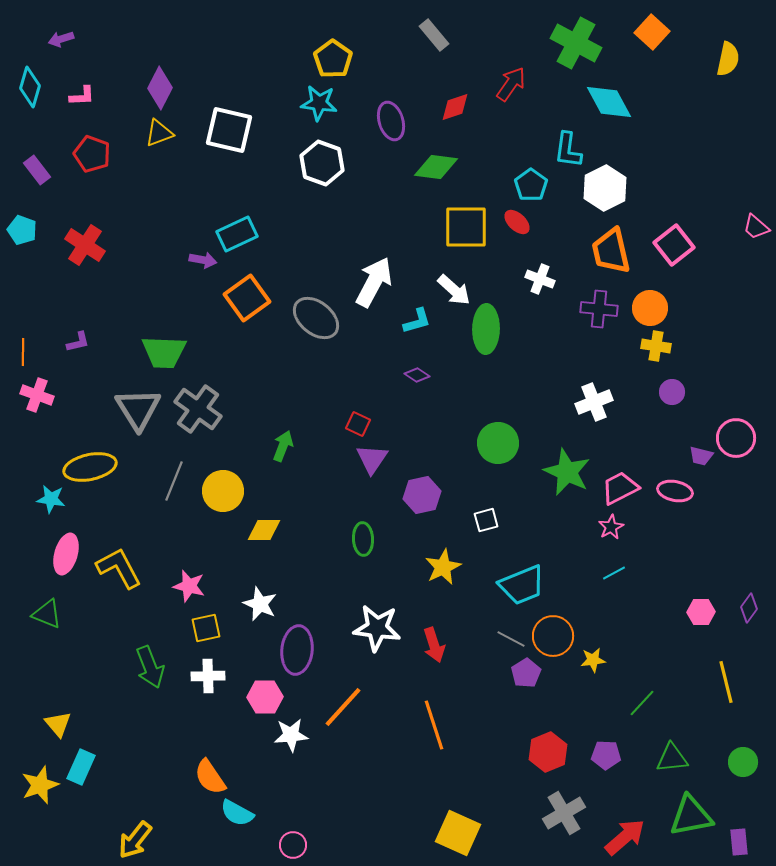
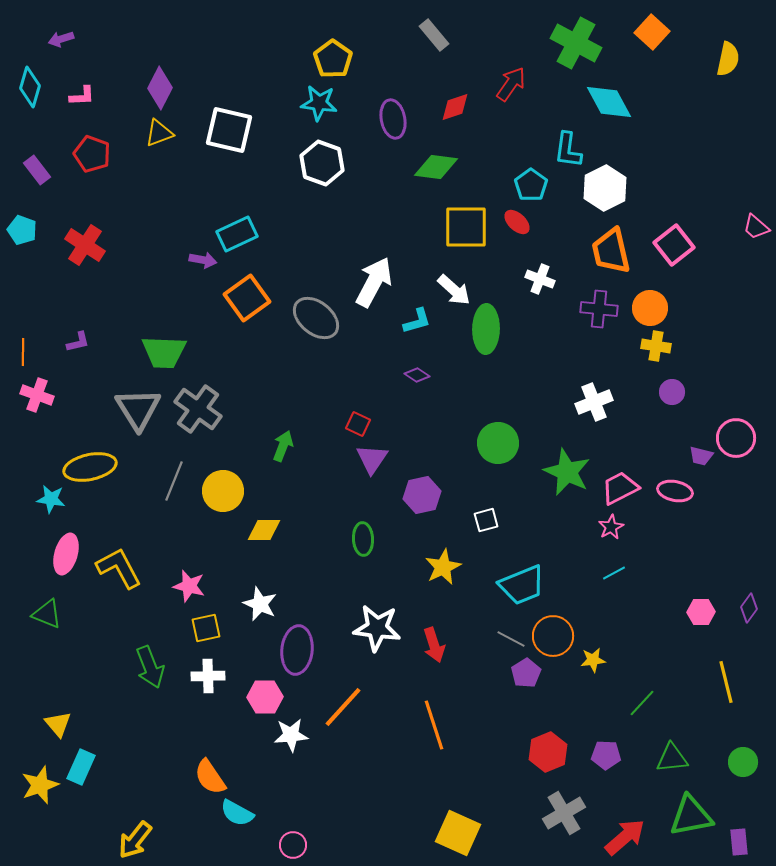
purple ellipse at (391, 121): moved 2 px right, 2 px up; rotated 6 degrees clockwise
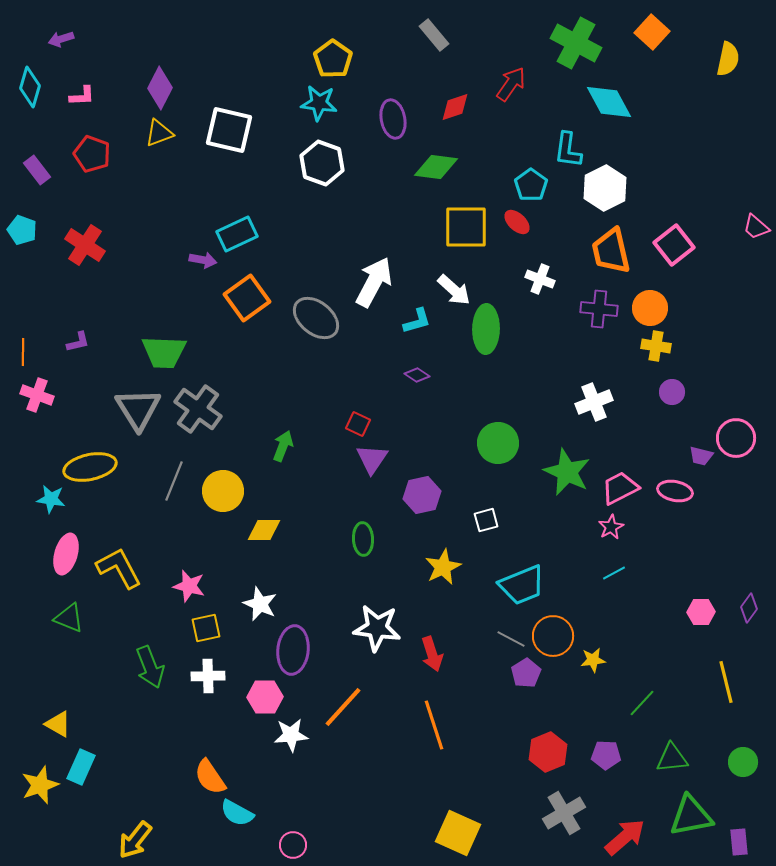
green triangle at (47, 614): moved 22 px right, 4 px down
red arrow at (434, 645): moved 2 px left, 9 px down
purple ellipse at (297, 650): moved 4 px left
yellow triangle at (58, 724): rotated 20 degrees counterclockwise
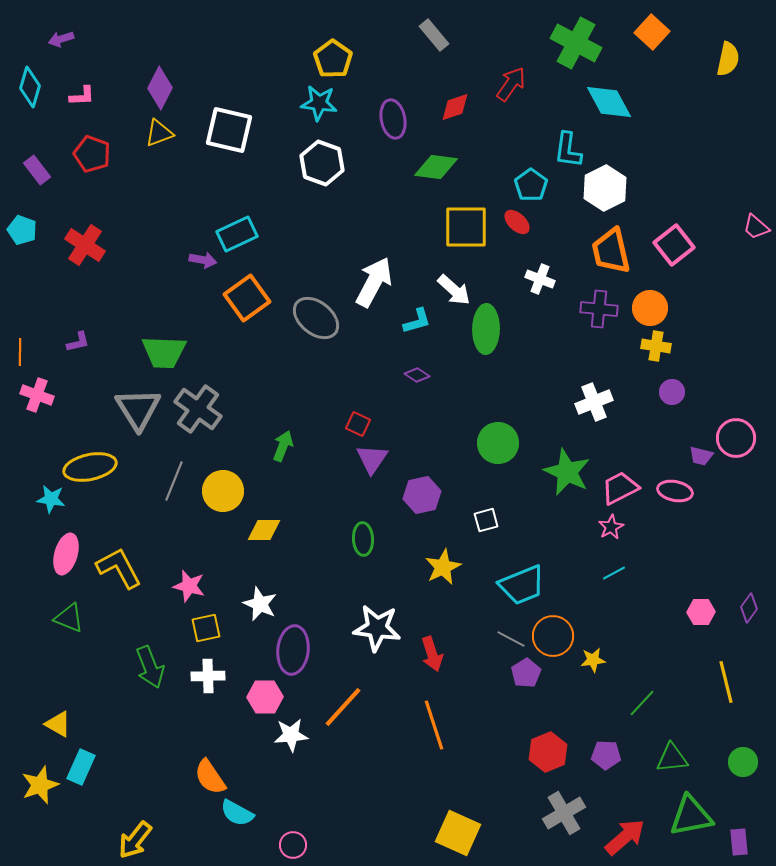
orange line at (23, 352): moved 3 px left
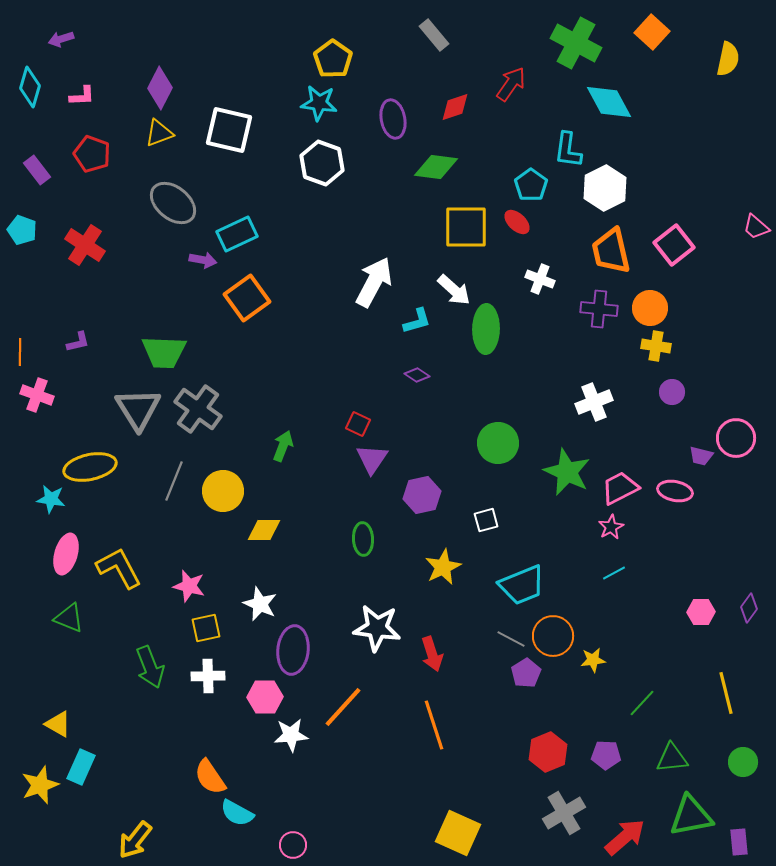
gray ellipse at (316, 318): moved 143 px left, 115 px up
yellow line at (726, 682): moved 11 px down
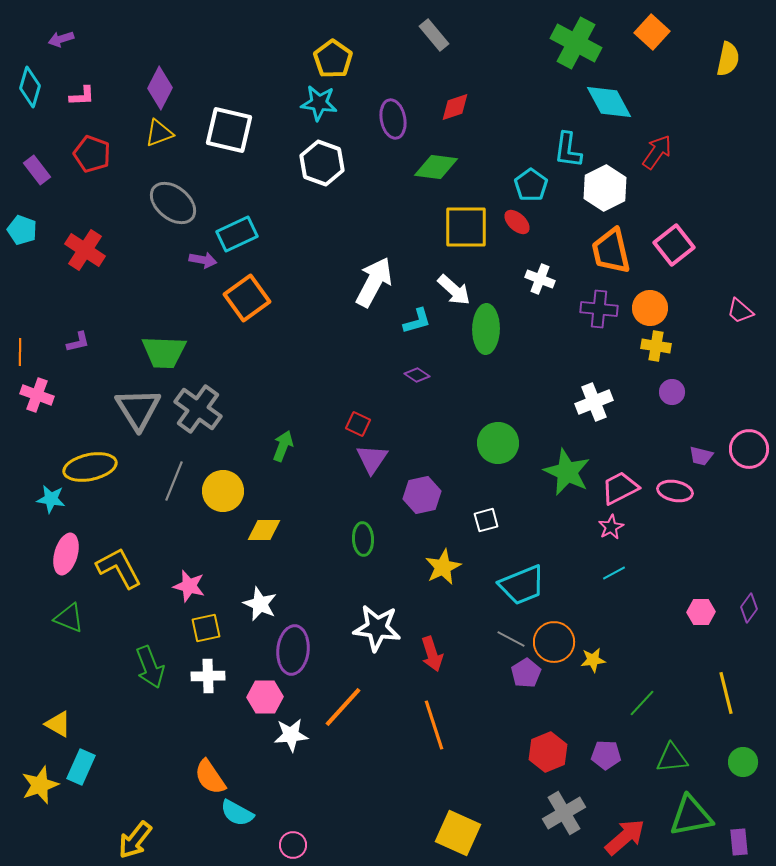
red arrow at (511, 84): moved 146 px right, 68 px down
pink trapezoid at (756, 227): moved 16 px left, 84 px down
red cross at (85, 245): moved 5 px down
pink circle at (736, 438): moved 13 px right, 11 px down
orange circle at (553, 636): moved 1 px right, 6 px down
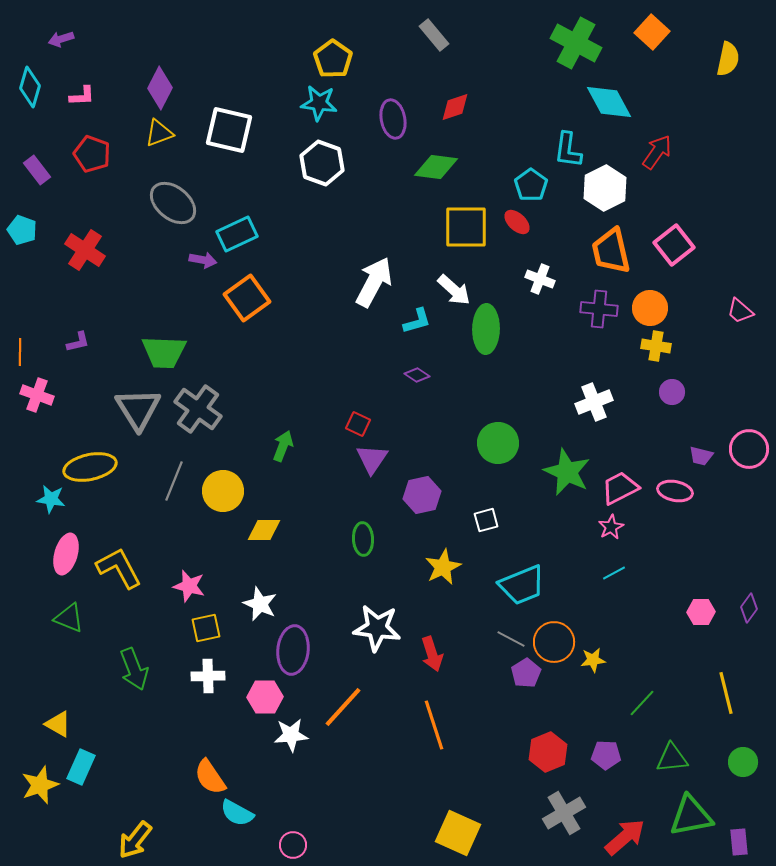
green arrow at (150, 667): moved 16 px left, 2 px down
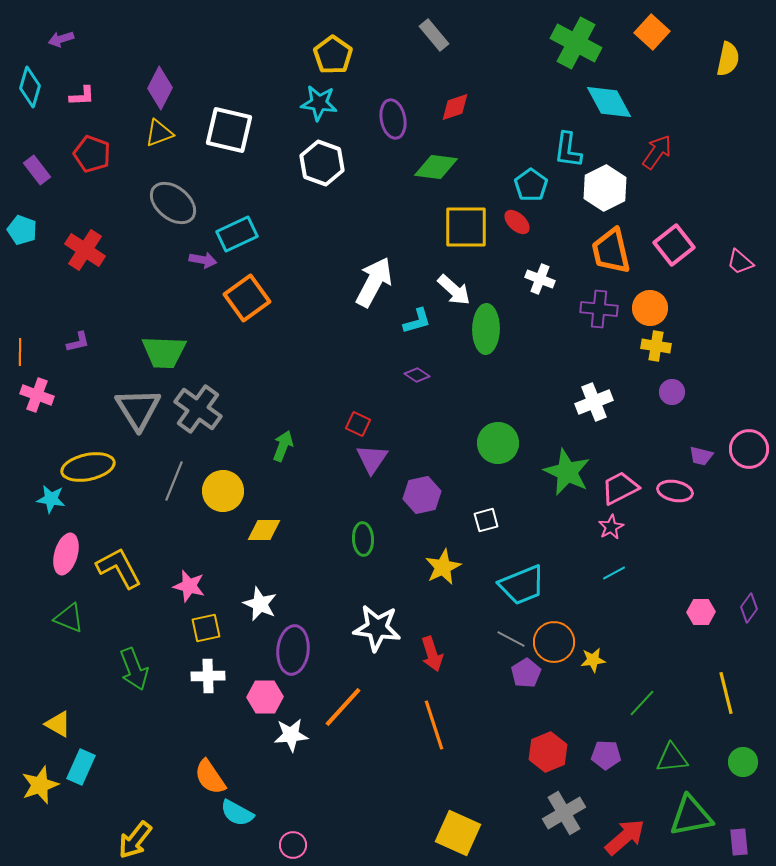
yellow pentagon at (333, 59): moved 4 px up
pink trapezoid at (740, 311): moved 49 px up
yellow ellipse at (90, 467): moved 2 px left
